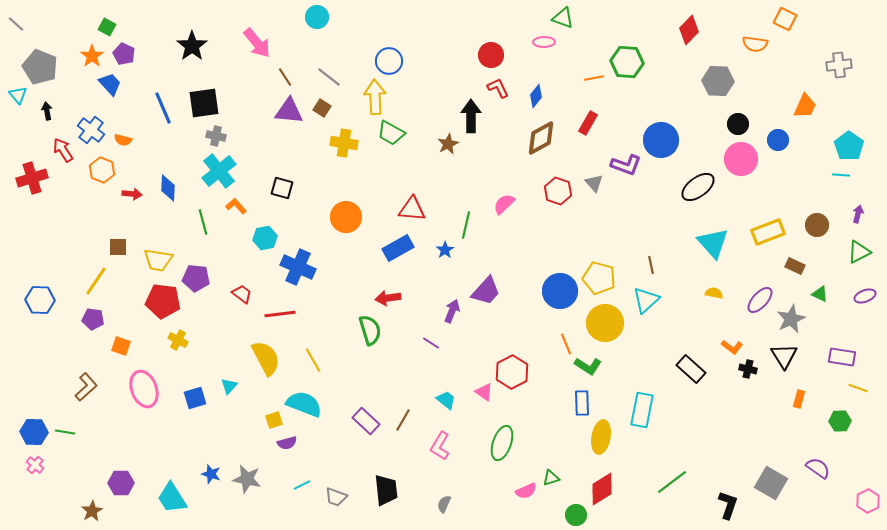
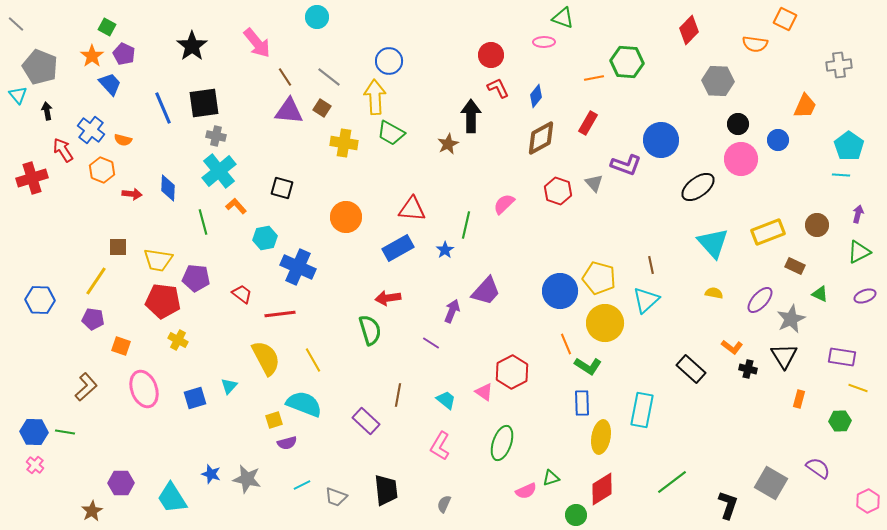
brown line at (403, 420): moved 5 px left, 25 px up; rotated 20 degrees counterclockwise
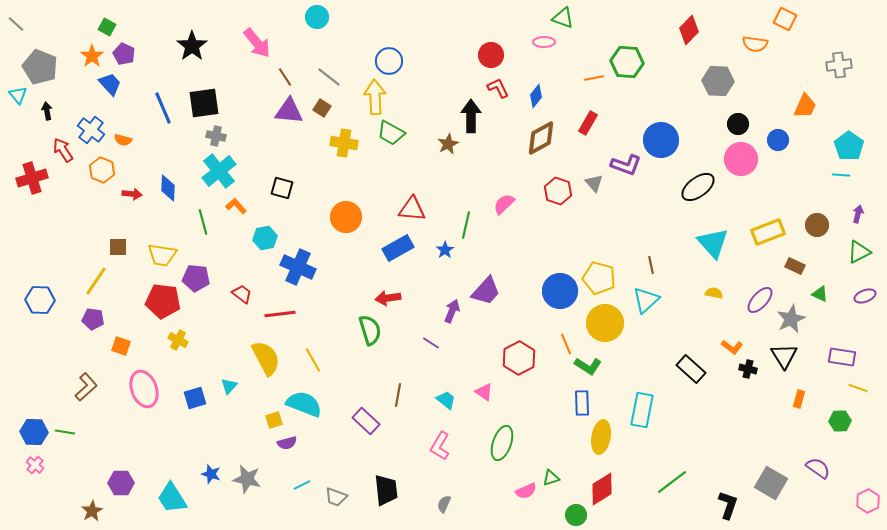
yellow trapezoid at (158, 260): moved 4 px right, 5 px up
red hexagon at (512, 372): moved 7 px right, 14 px up
